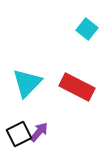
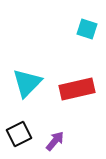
cyan square: rotated 20 degrees counterclockwise
red rectangle: moved 2 px down; rotated 40 degrees counterclockwise
purple arrow: moved 16 px right, 9 px down
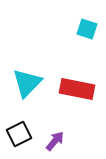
red rectangle: rotated 24 degrees clockwise
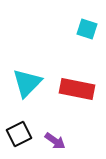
purple arrow: rotated 85 degrees clockwise
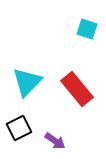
cyan triangle: moved 1 px up
red rectangle: rotated 40 degrees clockwise
black square: moved 6 px up
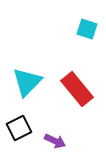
purple arrow: rotated 10 degrees counterclockwise
